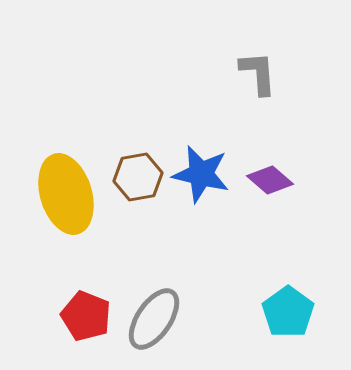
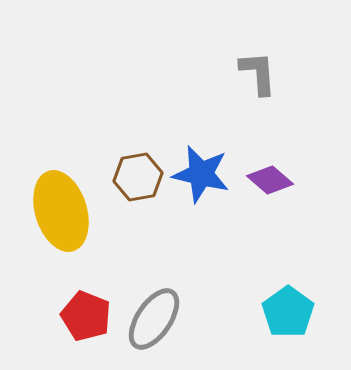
yellow ellipse: moved 5 px left, 17 px down
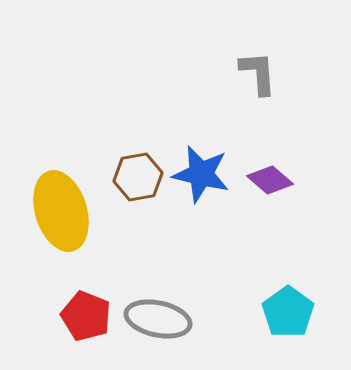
gray ellipse: moved 4 px right; rotated 68 degrees clockwise
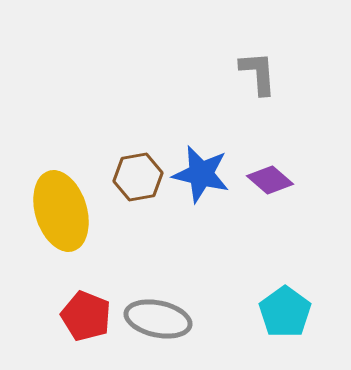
cyan pentagon: moved 3 px left
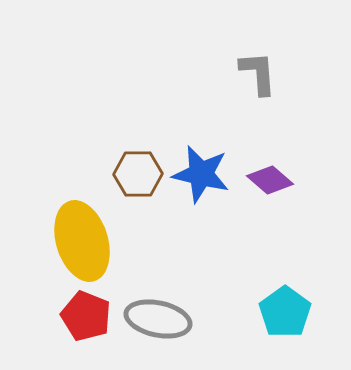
brown hexagon: moved 3 px up; rotated 9 degrees clockwise
yellow ellipse: moved 21 px right, 30 px down
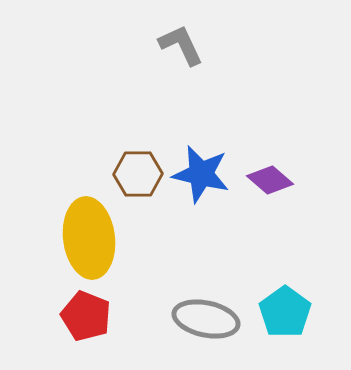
gray L-shape: moved 77 px left, 28 px up; rotated 21 degrees counterclockwise
yellow ellipse: moved 7 px right, 3 px up; rotated 10 degrees clockwise
gray ellipse: moved 48 px right
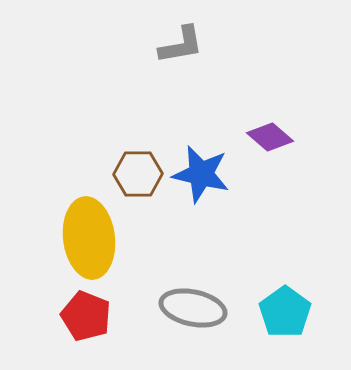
gray L-shape: rotated 105 degrees clockwise
purple diamond: moved 43 px up
gray ellipse: moved 13 px left, 11 px up
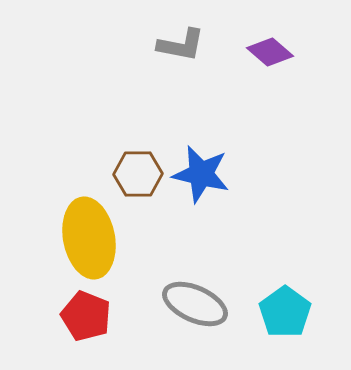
gray L-shape: rotated 21 degrees clockwise
purple diamond: moved 85 px up
yellow ellipse: rotated 4 degrees counterclockwise
gray ellipse: moved 2 px right, 4 px up; rotated 12 degrees clockwise
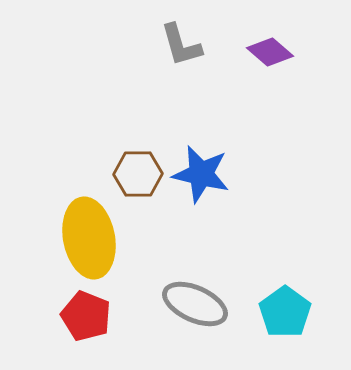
gray L-shape: rotated 63 degrees clockwise
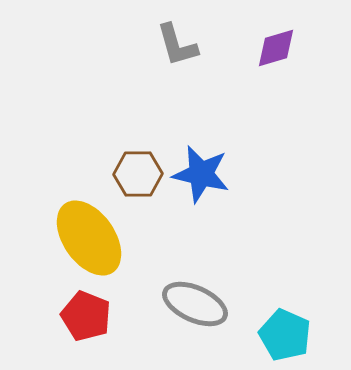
gray L-shape: moved 4 px left
purple diamond: moved 6 px right, 4 px up; rotated 57 degrees counterclockwise
yellow ellipse: rotated 24 degrees counterclockwise
cyan pentagon: moved 23 px down; rotated 12 degrees counterclockwise
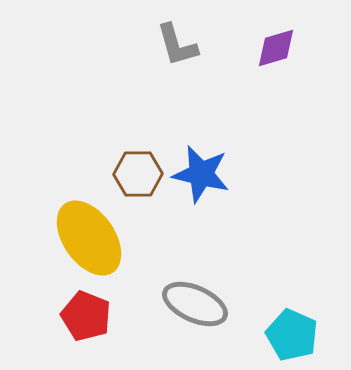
cyan pentagon: moved 7 px right
